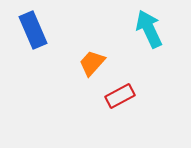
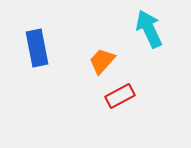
blue rectangle: moved 4 px right, 18 px down; rotated 12 degrees clockwise
orange trapezoid: moved 10 px right, 2 px up
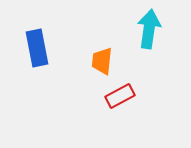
cyan arrow: rotated 33 degrees clockwise
orange trapezoid: rotated 36 degrees counterclockwise
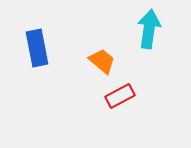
orange trapezoid: rotated 124 degrees clockwise
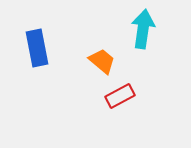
cyan arrow: moved 6 px left
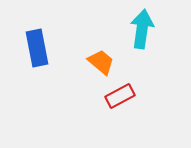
cyan arrow: moved 1 px left
orange trapezoid: moved 1 px left, 1 px down
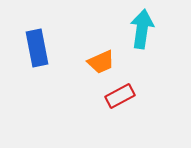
orange trapezoid: rotated 116 degrees clockwise
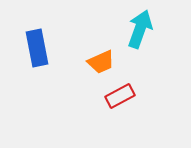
cyan arrow: moved 2 px left; rotated 12 degrees clockwise
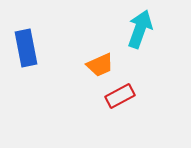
blue rectangle: moved 11 px left
orange trapezoid: moved 1 px left, 3 px down
